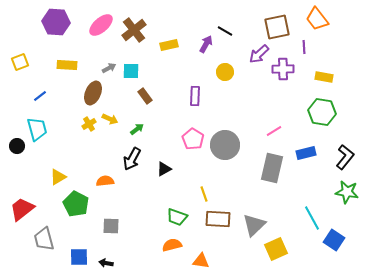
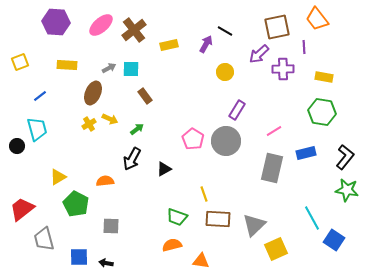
cyan square at (131, 71): moved 2 px up
purple rectangle at (195, 96): moved 42 px right, 14 px down; rotated 30 degrees clockwise
gray circle at (225, 145): moved 1 px right, 4 px up
green star at (347, 192): moved 2 px up
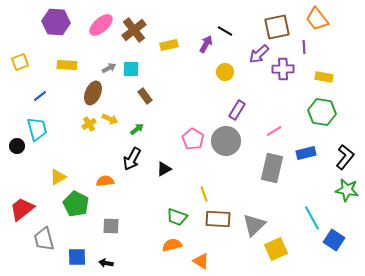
blue square at (79, 257): moved 2 px left
orange triangle at (201, 261): rotated 24 degrees clockwise
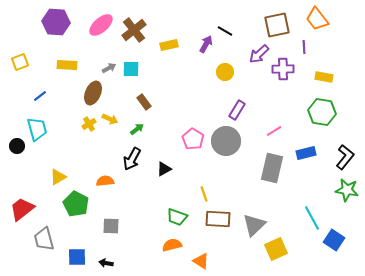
brown square at (277, 27): moved 2 px up
brown rectangle at (145, 96): moved 1 px left, 6 px down
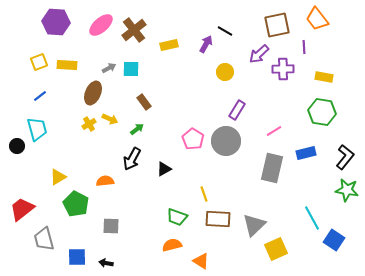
yellow square at (20, 62): moved 19 px right
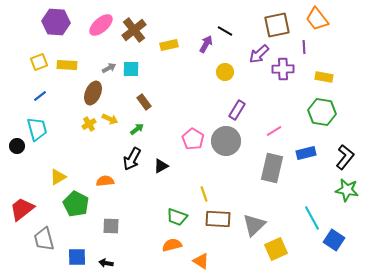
black triangle at (164, 169): moved 3 px left, 3 px up
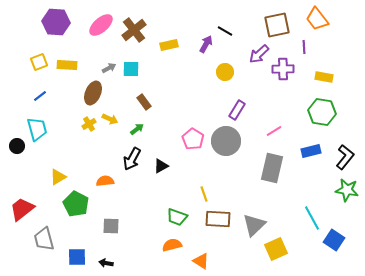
blue rectangle at (306, 153): moved 5 px right, 2 px up
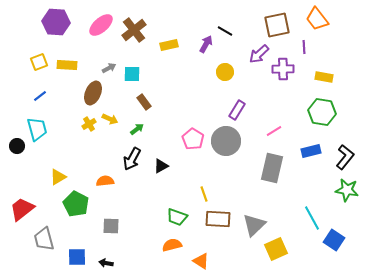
cyan square at (131, 69): moved 1 px right, 5 px down
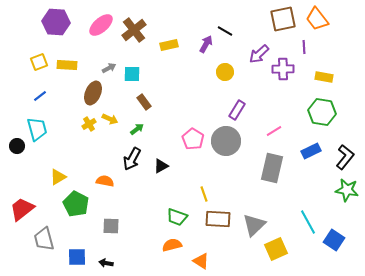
brown square at (277, 25): moved 6 px right, 6 px up
blue rectangle at (311, 151): rotated 12 degrees counterclockwise
orange semicircle at (105, 181): rotated 18 degrees clockwise
cyan line at (312, 218): moved 4 px left, 4 px down
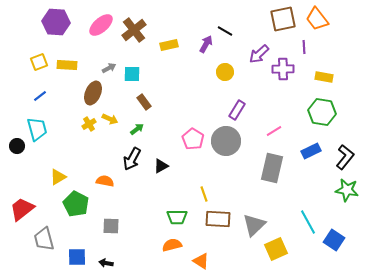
green trapezoid at (177, 217): rotated 20 degrees counterclockwise
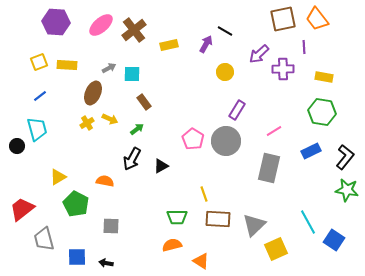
yellow cross at (89, 124): moved 2 px left, 1 px up
gray rectangle at (272, 168): moved 3 px left
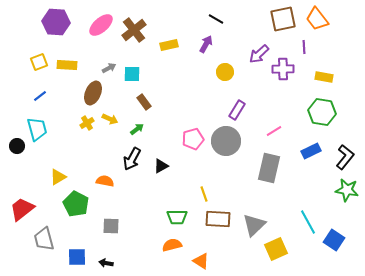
black line at (225, 31): moved 9 px left, 12 px up
pink pentagon at (193, 139): rotated 25 degrees clockwise
